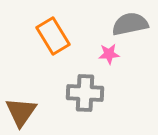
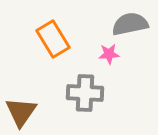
orange rectangle: moved 3 px down
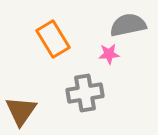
gray semicircle: moved 2 px left, 1 px down
gray cross: rotated 12 degrees counterclockwise
brown triangle: moved 1 px up
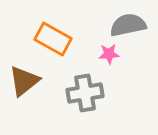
orange rectangle: rotated 30 degrees counterclockwise
brown triangle: moved 3 px right, 30 px up; rotated 16 degrees clockwise
